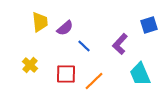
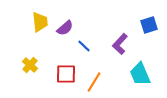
orange line: moved 1 px down; rotated 15 degrees counterclockwise
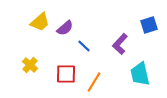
yellow trapezoid: rotated 55 degrees clockwise
cyan trapezoid: rotated 10 degrees clockwise
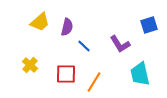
purple semicircle: moved 2 px right, 1 px up; rotated 36 degrees counterclockwise
purple L-shape: rotated 75 degrees counterclockwise
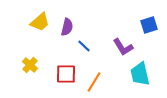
purple L-shape: moved 3 px right, 3 px down
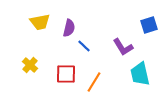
yellow trapezoid: rotated 30 degrees clockwise
purple semicircle: moved 2 px right, 1 px down
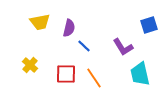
orange line: moved 4 px up; rotated 65 degrees counterclockwise
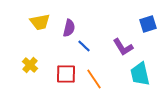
blue square: moved 1 px left, 1 px up
orange line: moved 1 px down
